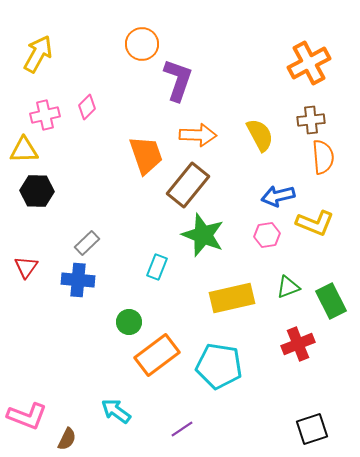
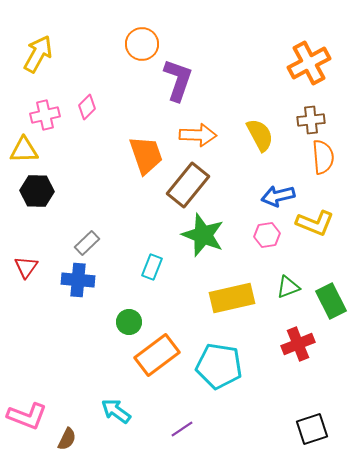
cyan rectangle: moved 5 px left
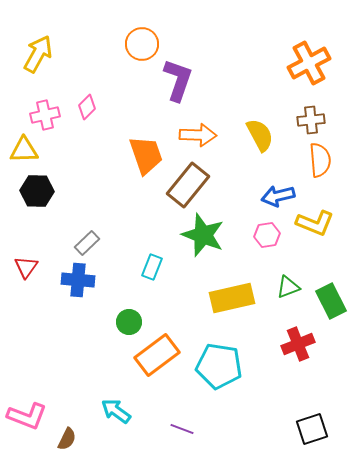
orange semicircle: moved 3 px left, 3 px down
purple line: rotated 55 degrees clockwise
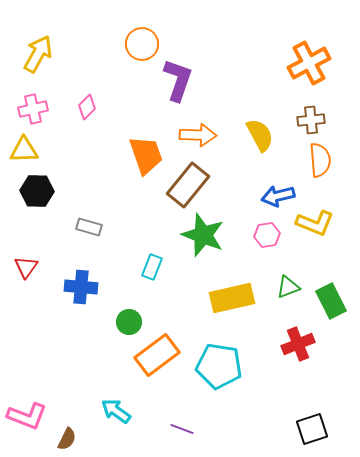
pink cross: moved 12 px left, 6 px up
gray rectangle: moved 2 px right, 16 px up; rotated 60 degrees clockwise
blue cross: moved 3 px right, 7 px down
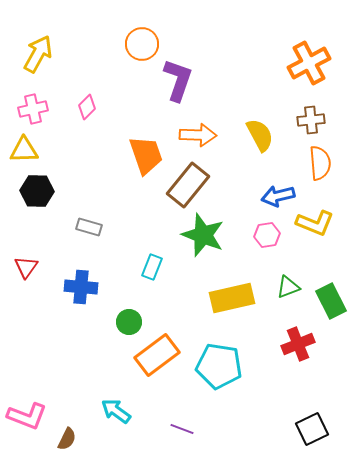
orange semicircle: moved 3 px down
black square: rotated 8 degrees counterclockwise
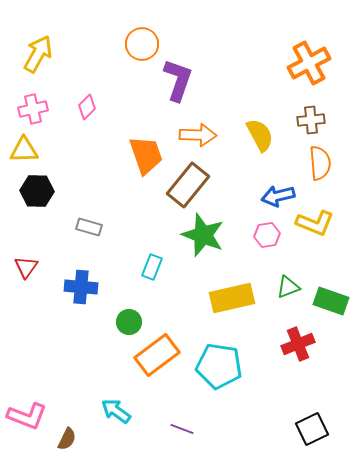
green rectangle: rotated 44 degrees counterclockwise
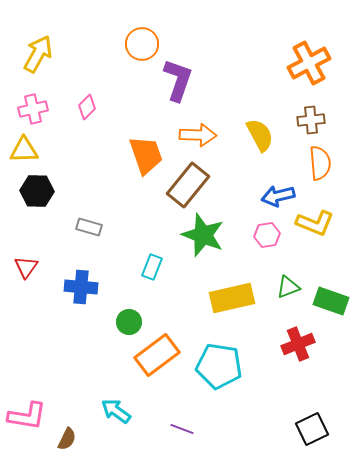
pink L-shape: rotated 12 degrees counterclockwise
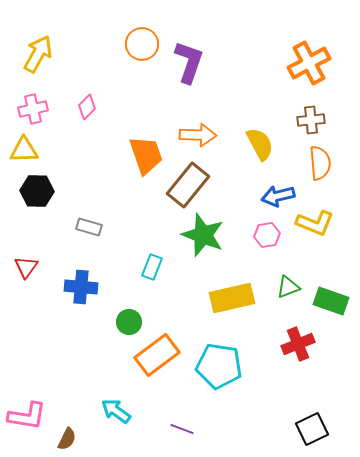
purple L-shape: moved 11 px right, 18 px up
yellow semicircle: moved 9 px down
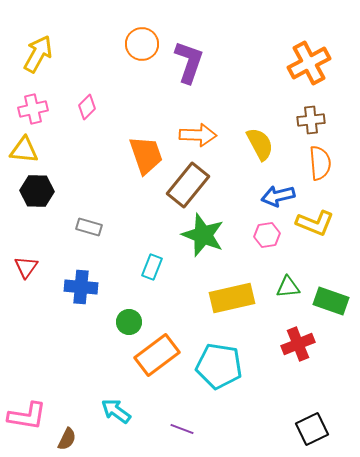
yellow triangle: rotated 8 degrees clockwise
green triangle: rotated 15 degrees clockwise
